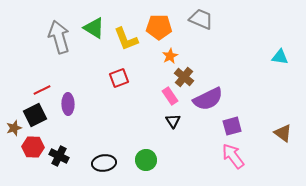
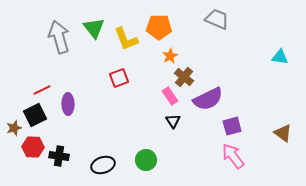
gray trapezoid: moved 16 px right
green triangle: rotated 20 degrees clockwise
black cross: rotated 18 degrees counterclockwise
black ellipse: moved 1 px left, 2 px down; rotated 10 degrees counterclockwise
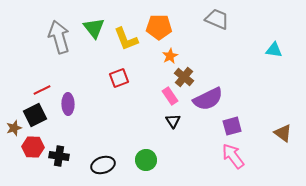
cyan triangle: moved 6 px left, 7 px up
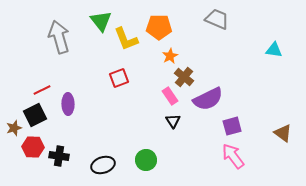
green triangle: moved 7 px right, 7 px up
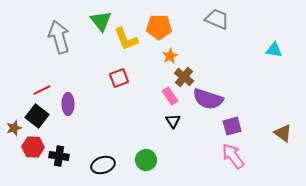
purple semicircle: rotated 44 degrees clockwise
black square: moved 2 px right, 1 px down; rotated 25 degrees counterclockwise
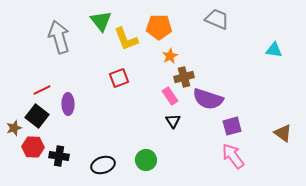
brown cross: rotated 36 degrees clockwise
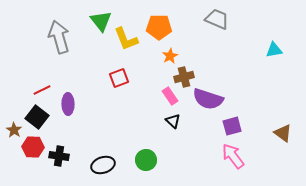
cyan triangle: rotated 18 degrees counterclockwise
black square: moved 1 px down
black triangle: rotated 14 degrees counterclockwise
brown star: moved 2 px down; rotated 21 degrees counterclockwise
